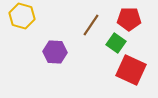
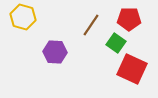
yellow hexagon: moved 1 px right, 1 px down
red square: moved 1 px right, 1 px up
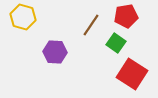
red pentagon: moved 3 px left, 3 px up; rotated 10 degrees counterclockwise
red square: moved 5 px down; rotated 8 degrees clockwise
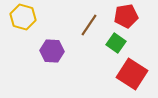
brown line: moved 2 px left
purple hexagon: moved 3 px left, 1 px up
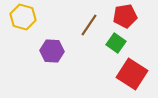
red pentagon: moved 1 px left
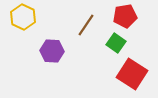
yellow hexagon: rotated 10 degrees clockwise
brown line: moved 3 px left
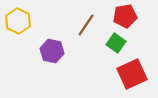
yellow hexagon: moved 5 px left, 4 px down
purple hexagon: rotated 10 degrees clockwise
red square: rotated 32 degrees clockwise
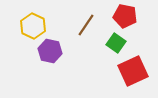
red pentagon: rotated 20 degrees clockwise
yellow hexagon: moved 15 px right, 5 px down
purple hexagon: moved 2 px left
red square: moved 1 px right, 3 px up
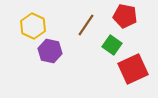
green square: moved 4 px left, 2 px down
red square: moved 2 px up
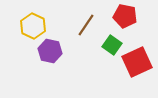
red square: moved 4 px right, 7 px up
